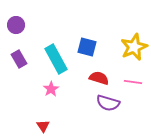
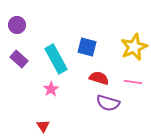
purple circle: moved 1 px right
purple rectangle: rotated 18 degrees counterclockwise
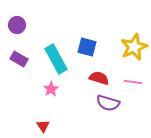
purple rectangle: rotated 12 degrees counterclockwise
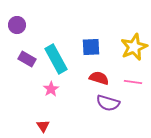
blue square: moved 4 px right; rotated 18 degrees counterclockwise
purple rectangle: moved 8 px right
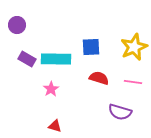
cyan rectangle: rotated 60 degrees counterclockwise
purple semicircle: moved 12 px right, 9 px down
red triangle: moved 12 px right; rotated 40 degrees counterclockwise
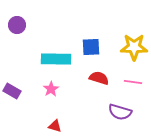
yellow star: rotated 24 degrees clockwise
purple rectangle: moved 15 px left, 32 px down
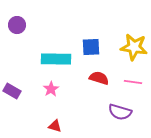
yellow star: rotated 8 degrees clockwise
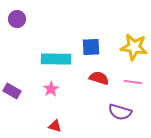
purple circle: moved 6 px up
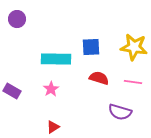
red triangle: moved 2 px left, 1 px down; rotated 48 degrees counterclockwise
